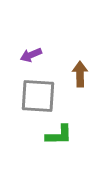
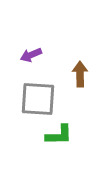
gray square: moved 3 px down
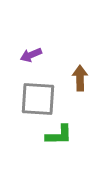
brown arrow: moved 4 px down
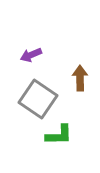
gray square: rotated 30 degrees clockwise
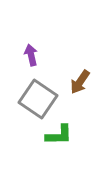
purple arrow: rotated 100 degrees clockwise
brown arrow: moved 4 px down; rotated 145 degrees counterclockwise
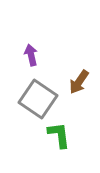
brown arrow: moved 1 px left
green L-shape: rotated 96 degrees counterclockwise
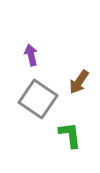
green L-shape: moved 11 px right
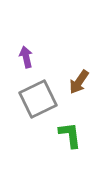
purple arrow: moved 5 px left, 2 px down
gray square: rotated 30 degrees clockwise
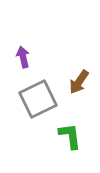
purple arrow: moved 3 px left
green L-shape: moved 1 px down
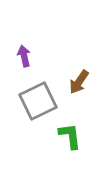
purple arrow: moved 1 px right, 1 px up
gray square: moved 2 px down
